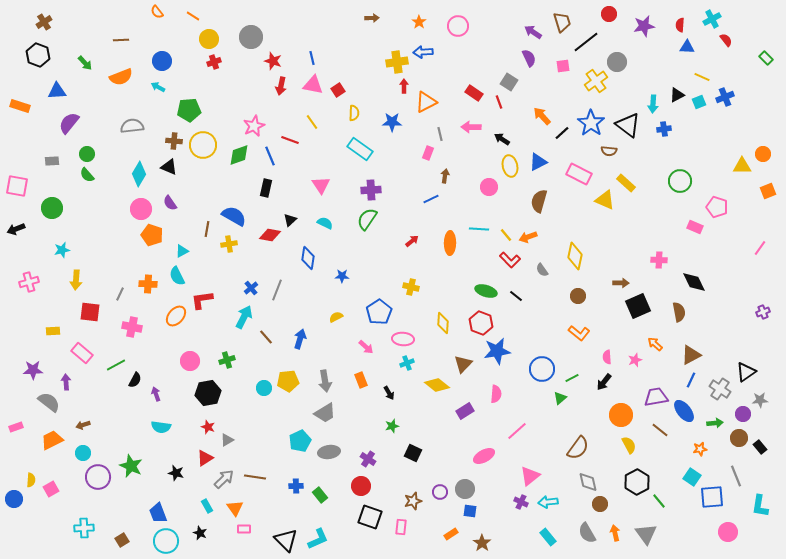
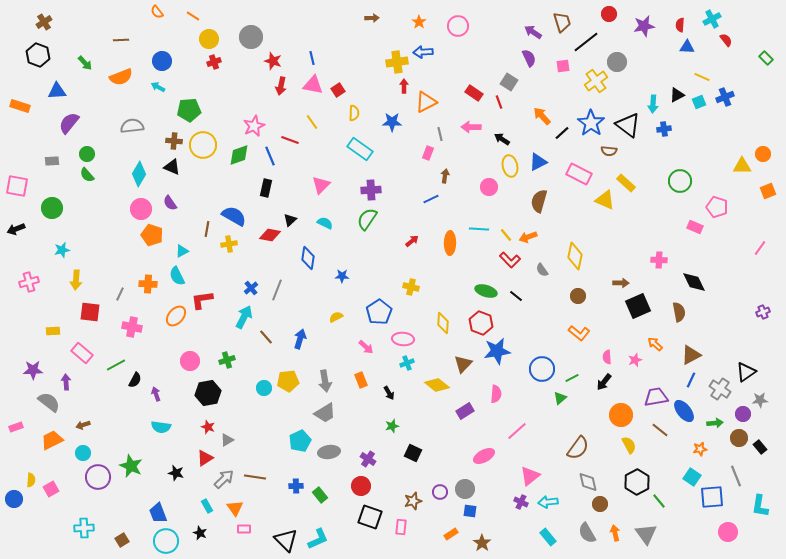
black triangle at (169, 167): moved 3 px right
pink triangle at (321, 185): rotated 18 degrees clockwise
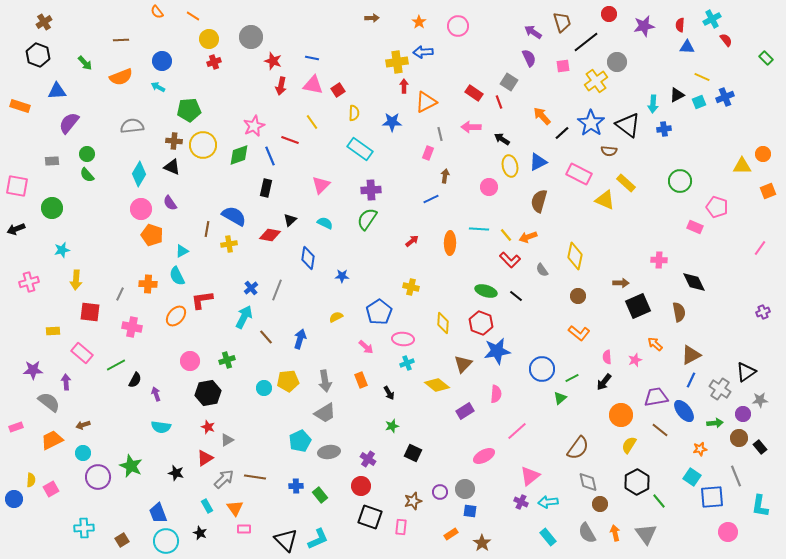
blue line at (312, 58): rotated 64 degrees counterclockwise
yellow semicircle at (629, 445): rotated 120 degrees counterclockwise
